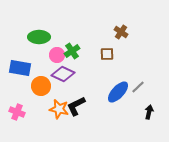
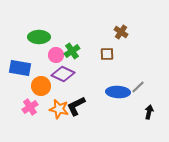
pink circle: moved 1 px left
blue ellipse: rotated 50 degrees clockwise
pink cross: moved 13 px right, 5 px up; rotated 35 degrees clockwise
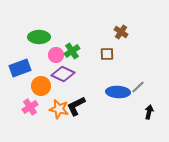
blue rectangle: rotated 30 degrees counterclockwise
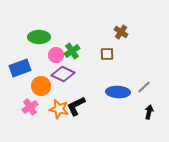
gray line: moved 6 px right
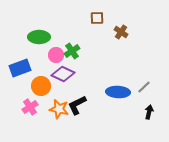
brown square: moved 10 px left, 36 px up
black L-shape: moved 1 px right, 1 px up
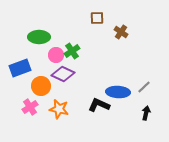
black L-shape: moved 22 px right; rotated 50 degrees clockwise
black arrow: moved 3 px left, 1 px down
